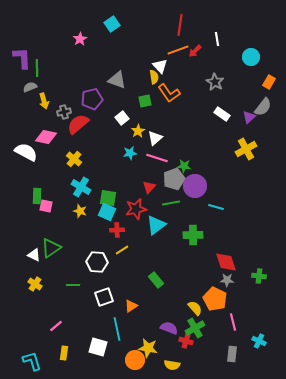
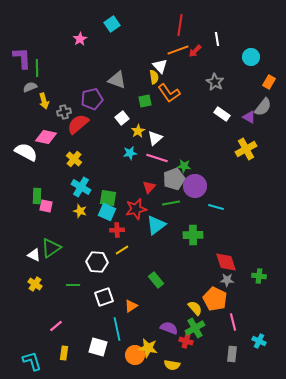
purple triangle at (249, 117): rotated 48 degrees counterclockwise
orange circle at (135, 360): moved 5 px up
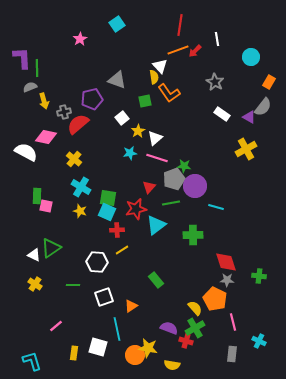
cyan square at (112, 24): moved 5 px right
yellow rectangle at (64, 353): moved 10 px right
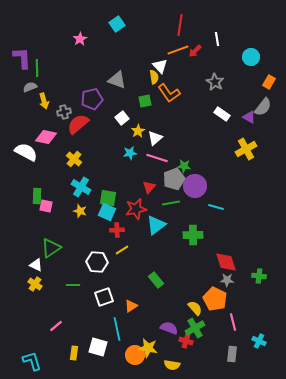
white triangle at (34, 255): moved 2 px right, 10 px down
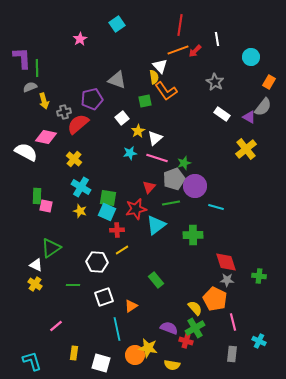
orange L-shape at (169, 93): moved 3 px left, 2 px up
yellow cross at (246, 149): rotated 10 degrees counterclockwise
green star at (184, 166): moved 3 px up; rotated 24 degrees counterclockwise
white square at (98, 347): moved 3 px right, 16 px down
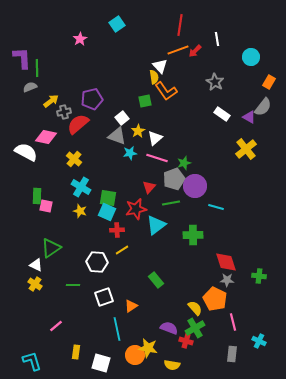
gray triangle at (117, 80): moved 56 px down
yellow arrow at (44, 101): moved 7 px right; rotated 112 degrees counterclockwise
yellow rectangle at (74, 353): moved 2 px right, 1 px up
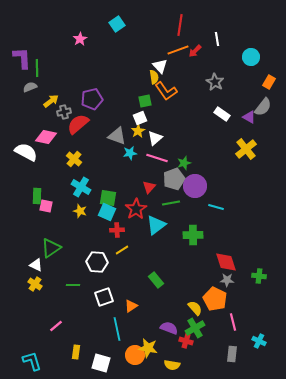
white square at (122, 118): moved 18 px right; rotated 16 degrees clockwise
red star at (136, 209): rotated 20 degrees counterclockwise
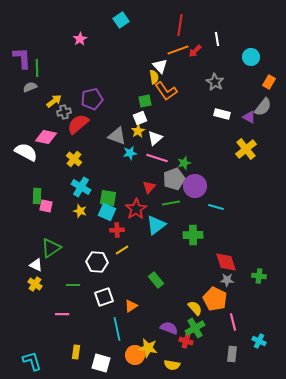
cyan square at (117, 24): moved 4 px right, 4 px up
yellow arrow at (51, 101): moved 3 px right
white rectangle at (222, 114): rotated 21 degrees counterclockwise
pink line at (56, 326): moved 6 px right, 12 px up; rotated 40 degrees clockwise
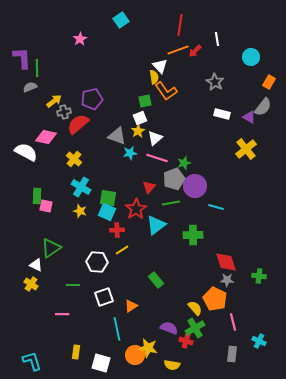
yellow cross at (35, 284): moved 4 px left
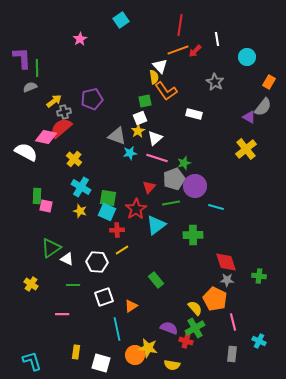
cyan circle at (251, 57): moved 4 px left
white rectangle at (222, 114): moved 28 px left
red semicircle at (78, 124): moved 17 px left, 4 px down
white triangle at (36, 265): moved 31 px right, 6 px up
